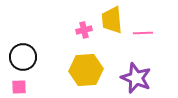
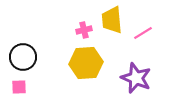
pink line: rotated 30 degrees counterclockwise
yellow hexagon: moved 7 px up
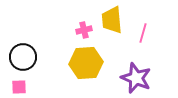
pink line: rotated 42 degrees counterclockwise
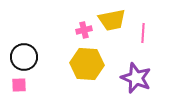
yellow trapezoid: rotated 96 degrees counterclockwise
pink line: rotated 12 degrees counterclockwise
black circle: moved 1 px right
yellow hexagon: moved 1 px right, 1 px down; rotated 8 degrees clockwise
pink square: moved 2 px up
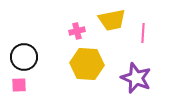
pink cross: moved 7 px left, 1 px down
